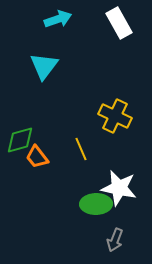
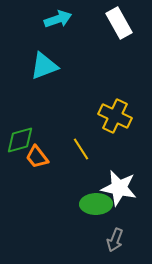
cyan triangle: rotated 32 degrees clockwise
yellow line: rotated 10 degrees counterclockwise
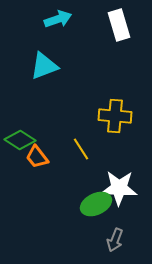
white rectangle: moved 2 px down; rotated 12 degrees clockwise
yellow cross: rotated 20 degrees counterclockwise
green diamond: rotated 48 degrees clockwise
white star: rotated 9 degrees counterclockwise
green ellipse: rotated 24 degrees counterclockwise
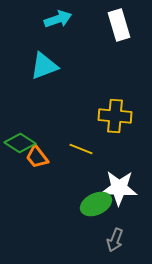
green diamond: moved 3 px down
yellow line: rotated 35 degrees counterclockwise
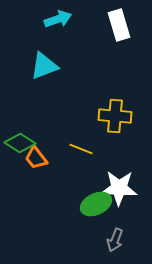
orange trapezoid: moved 1 px left, 1 px down
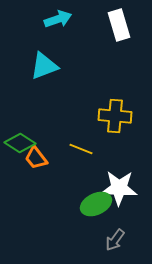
gray arrow: rotated 15 degrees clockwise
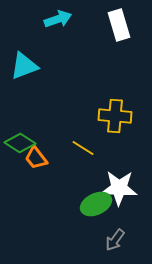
cyan triangle: moved 20 px left
yellow line: moved 2 px right, 1 px up; rotated 10 degrees clockwise
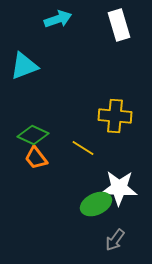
green diamond: moved 13 px right, 8 px up; rotated 8 degrees counterclockwise
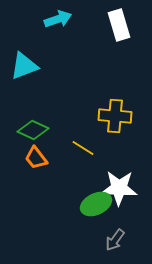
green diamond: moved 5 px up
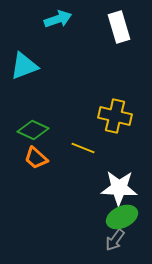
white rectangle: moved 2 px down
yellow cross: rotated 8 degrees clockwise
yellow line: rotated 10 degrees counterclockwise
orange trapezoid: rotated 10 degrees counterclockwise
green ellipse: moved 26 px right, 13 px down
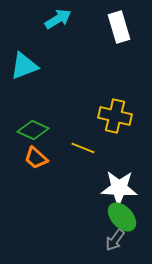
cyan arrow: rotated 12 degrees counterclockwise
green ellipse: rotated 72 degrees clockwise
